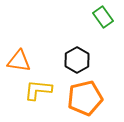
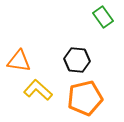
black hexagon: rotated 25 degrees counterclockwise
yellow L-shape: rotated 36 degrees clockwise
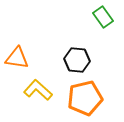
orange triangle: moved 2 px left, 3 px up
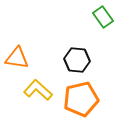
orange pentagon: moved 4 px left, 1 px down
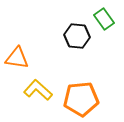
green rectangle: moved 1 px right, 2 px down
black hexagon: moved 24 px up
orange pentagon: rotated 8 degrees clockwise
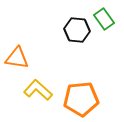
black hexagon: moved 6 px up
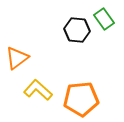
orange triangle: rotated 45 degrees counterclockwise
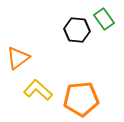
orange triangle: moved 1 px right
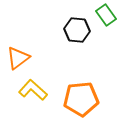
green rectangle: moved 2 px right, 4 px up
yellow L-shape: moved 5 px left
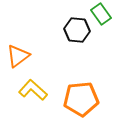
green rectangle: moved 5 px left, 1 px up
orange triangle: moved 2 px up
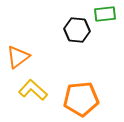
green rectangle: moved 4 px right; rotated 60 degrees counterclockwise
orange triangle: moved 1 px down
